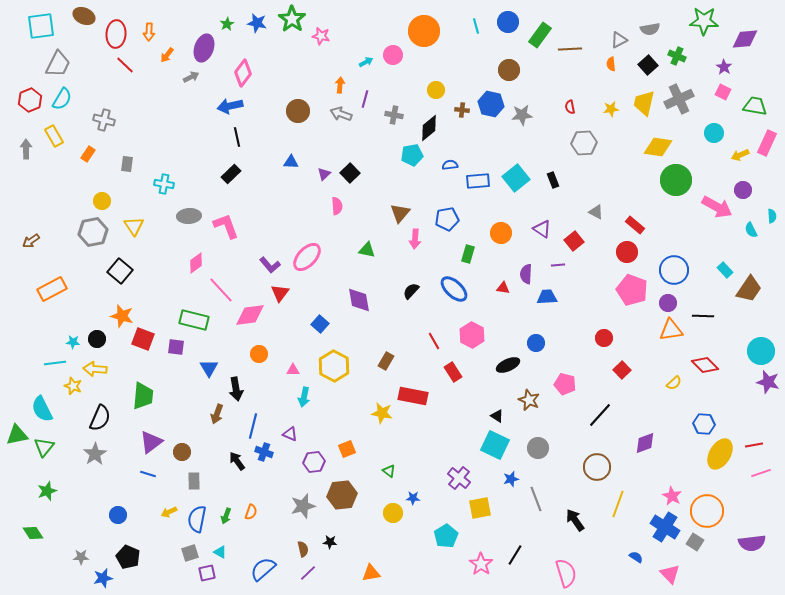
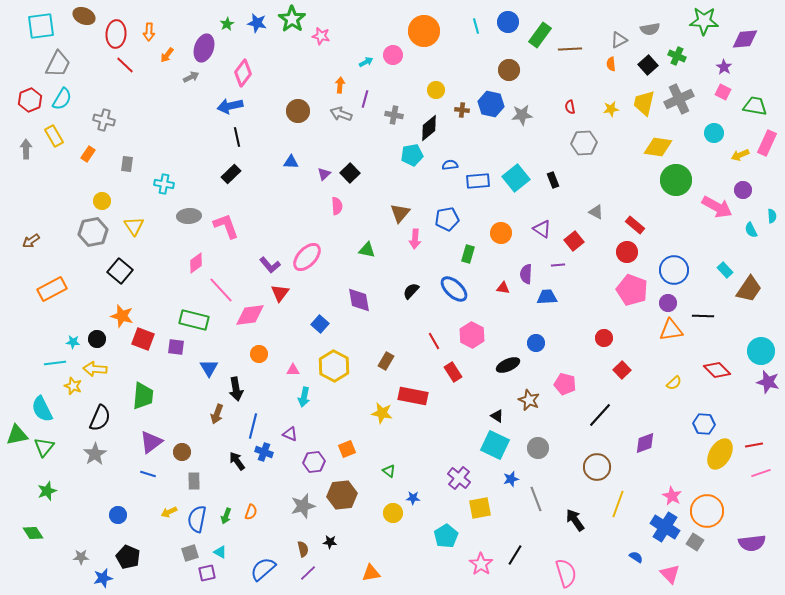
red diamond at (705, 365): moved 12 px right, 5 px down
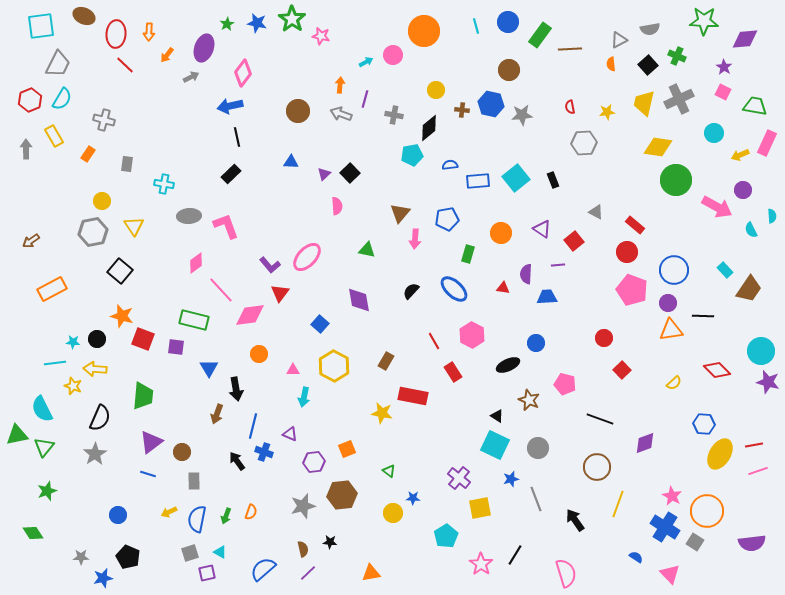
yellow star at (611, 109): moved 4 px left, 3 px down
black line at (600, 415): moved 4 px down; rotated 68 degrees clockwise
pink line at (761, 473): moved 3 px left, 2 px up
